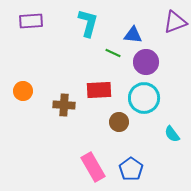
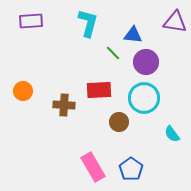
purple triangle: rotated 30 degrees clockwise
green line: rotated 21 degrees clockwise
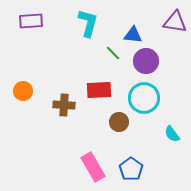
purple circle: moved 1 px up
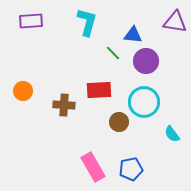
cyan L-shape: moved 1 px left, 1 px up
cyan circle: moved 4 px down
blue pentagon: rotated 25 degrees clockwise
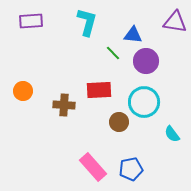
pink rectangle: rotated 12 degrees counterclockwise
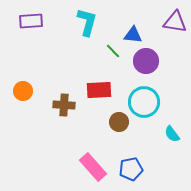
green line: moved 2 px up
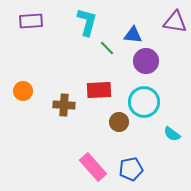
green line: moved 6 px left, 3 px up
cyan semicircle: rotated 18 degrees counterclockwise
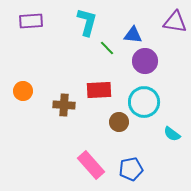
purple circle: moved 1 px left
pink rectangle: moved 2 px left, 2 px up
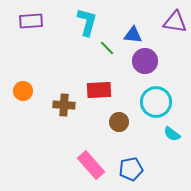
cyan circle: moved 12 px right
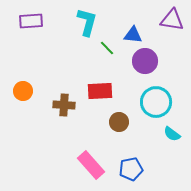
purple triangle: moved 3 px left, 2 px up
red rectangle: moved 1 px right, 1 px down
